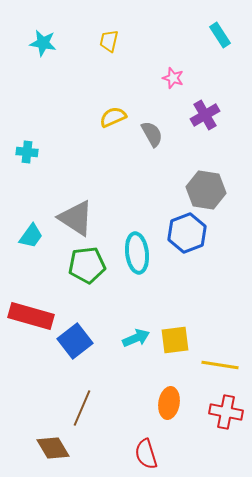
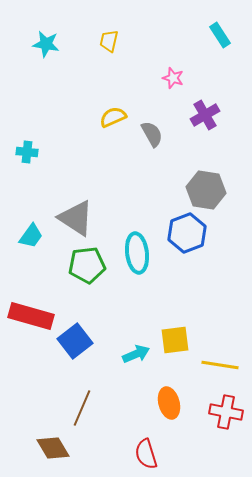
cyan star: moved 3 px right, 1 px down
cyan arrow: moved 16 px down
orange ellipse: rotated 24 degrees counterclockwise
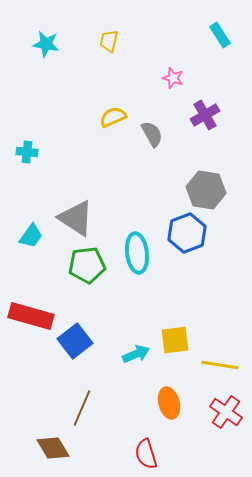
red cross: rotated 24 degrees clockwise
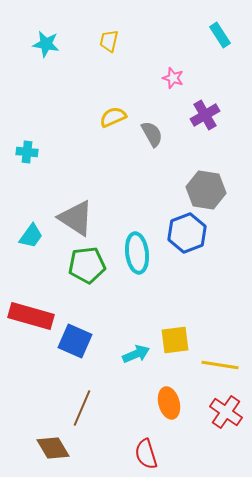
blue square: rotated 28 degrees counterclockwise
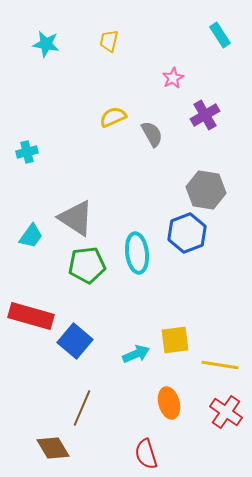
pink star: rotated 25 degrees clockwise
cyan cross: rotated 20 degrees counterclockwise
blue square: rotated 16 degrees clockwise
